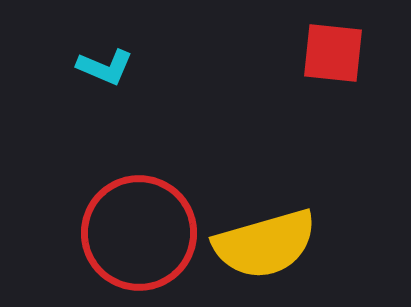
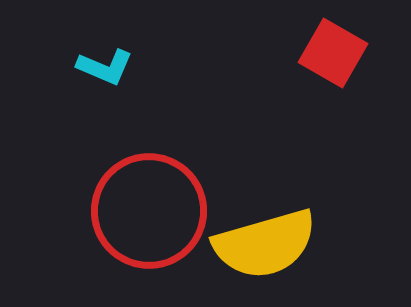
red square: rotated 24 degrees clockwise
red circle: moved 10 px right, 22 px up
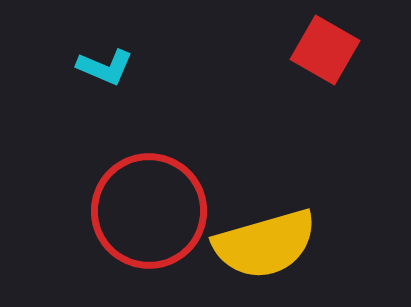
red square: moved 8 px left, 3 px up
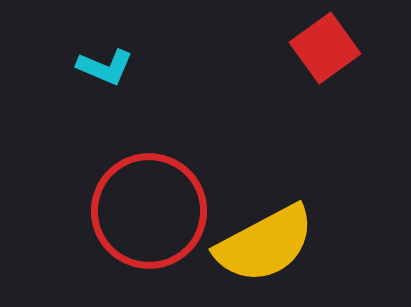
red square: moved 2 px up; rotated 24 degrees clockwise
yellow semicircle: rotated 12 degrees counterclockwise
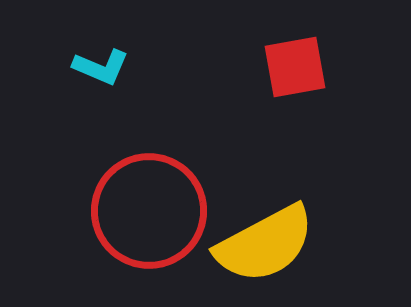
red square: moved 30 px left, 19 px down; rotated 26 degrees clockwise
cyan L-shape: moved 4 px left
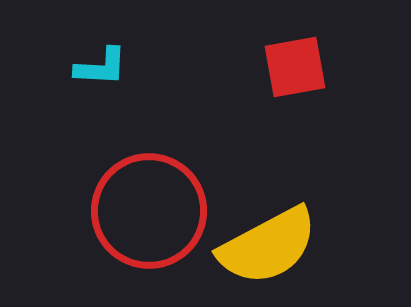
cyan L-shape: rotated 20 degrees counterclockwise
yellow semicircle: moved 3 px right, 2 px down
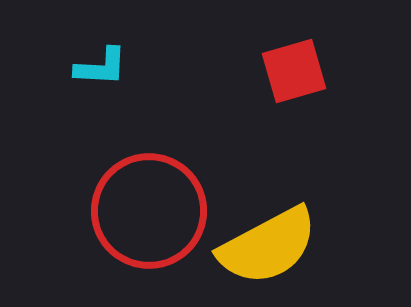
red square: moved 1 px left, 4 px down; rotated 6 degrees counterclockwise
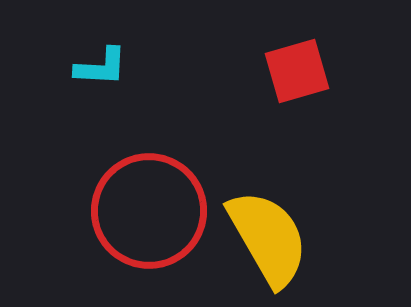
red square: moved 3 px right
yellow semicircle: moved 8 px up; rotated 92 degrees counterclockwise
